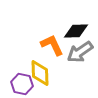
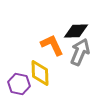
gray arrow: rotated 148 degrees clockwise
purple hexagon: moved 3 px left
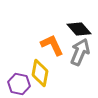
black diamond: moved 3 px right, 2 px up; rotated 50 degrees clockwise
yellow diamond: rotated 12 degrees clockwise
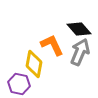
yellow diamond: moved 6 px left, 9 px up
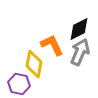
black diamond: rotated 75 degrees counterclockwise
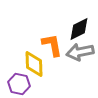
orange L-shape: rotated 15 degrees clockwise
gray arrow: rotated 124 degrees counterclockwise
yellow diamond: rotated 12 degrees counterclockwise
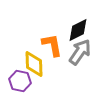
black diamond: moved 1 px left, 1 px down
gray arrow: rotated 136 degrees clockwise
purple hexagon: moved 1 px right, 3 px up
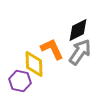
orange L-shape: moved 4 px down; rotated 15 degrees counterclockwise
